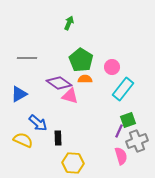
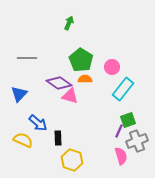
blue triangle: rotated 18 degrees counterclockwise
yellow hexagon: moved 1 px left, 3 px up; rotated 15 degrees clockwise
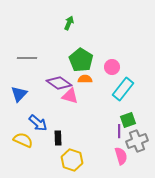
purple line: rotated 24 degrees counterclockwise
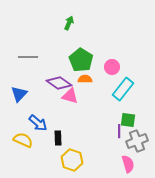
gray line: moved 1 px right, 1 px up
green square: rotated 28 degrees clockwise
pink semicircle: moved 7 px right, 8 px down
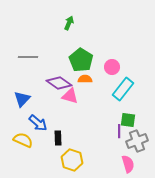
blue triangle: moved 3 px right, 5 px down
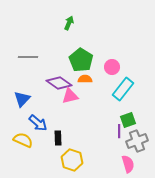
pink triangle: rotated 30 degrees counterclockwise
green square: rotated 28 degrees counterclockwise
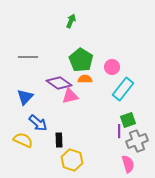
green arrow: moved 2 px right, 2 px up
blue triangle: moved 3 px right, 2 px up
black rectangle: moved 1 px right, 2 px down
